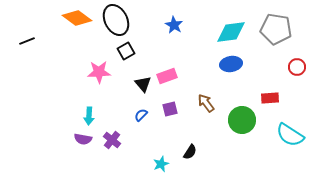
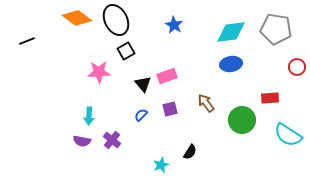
cyan semicircle: moved 2 px left
purple semicircle: moved 1 px left, 2 px down
cyan star: moved 1 px down
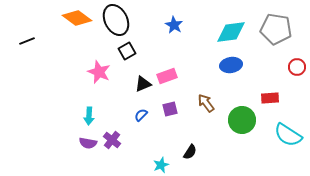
black square: moved 1 px right
blue ellipse: moved 1 px down
pink star: rotated 25 degrees clockwise
black triangle: rotated 48 degrees clockwise
purple semicircle: moved 6 px right, 2 px down
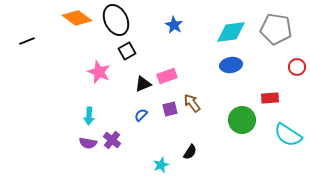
brown arrow: moved 14 px left
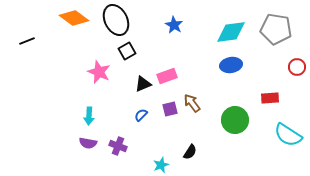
orange diamond: moved 3 px left
green circle: moved 7 px left
purple cross: moved 6 px right, 6 px down; rotated 18 degrees counterclockwise
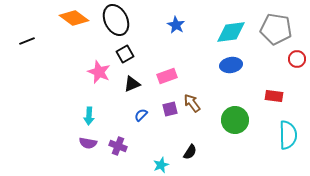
blue star: moved 2 px right
black square: moved 2 px left, 3 px down
red circle: moved 8 px up
black triangle: moved 11 px left
red rectangle: moved 4 px right, 2 px up; rotated 12 degrees clockwise
cyan semicircle: rotated 124 degrees counterclockwise
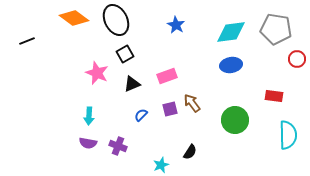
pink star: moved 2 px left, 1 px down
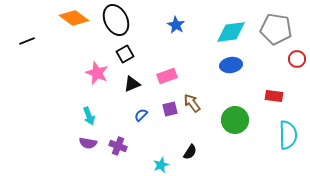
cyan arrow: rotated 24 degrees counterclockwise
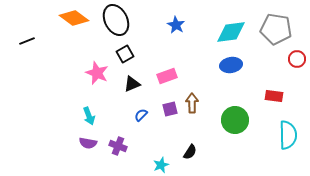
brown arrow: rotated 36 degrees clockwise
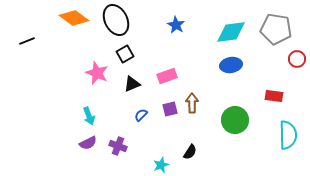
purple semicircle: rotated 36 degrees counterclockwise
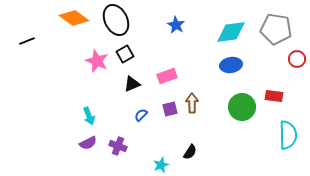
pink star: moved 12 px up
green circle: moved 7 px right, 13 px up
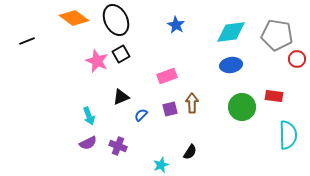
gray pentagon: moved 1 px right, 6 px down
black square: moved 4 px left
black triangle: moved 11 px left, 13 px down
